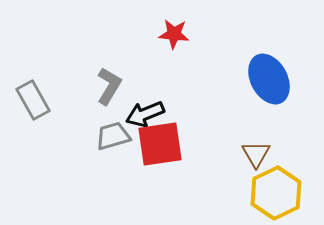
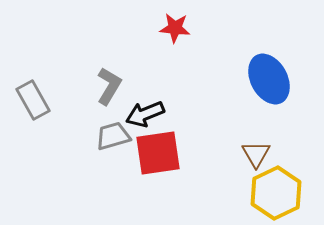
red star: moved 1 px right, 6 px up
red square: moved 2 px left, 9 px down
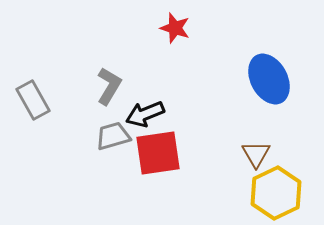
red star: rotated 12 degrees clockwise
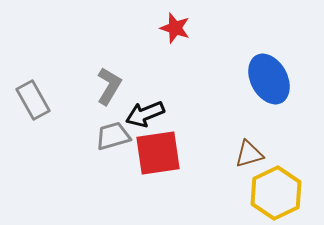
brown triangle: moved 7 px left; rotated 44 degrees clockwise
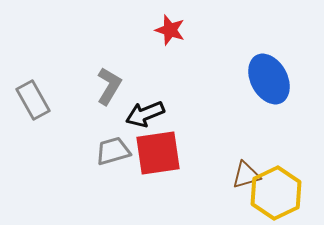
red star: moved 5 px left, 2 px down
gray trapezoid: moved 15 px down
brown triangle: moved 3 px left, 21 px down
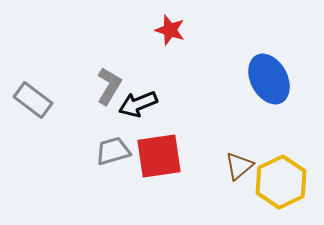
gray rectangle: rotated 24 degrees counterclockwise
black arrow: moved 7 px left, 10 px up
red square: moved 1 px right, 3 px down
brown triangle: moved 7 px left, 9 px up; rotated 24 degrees counterclockwise
yellow hexagon: moved 5 px right, 11 px up
